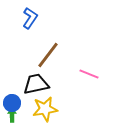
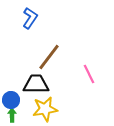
brown line: moved 1 px right, 2 px down
pink line: rotated 42 degrees clockwise
black trapezoid: rotated 12 degrees clockwise
blue circle: moved 1 px left, 3 px up
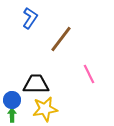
brown line: moved 12 px right, 18 px up
blue circle: moved 1 px right
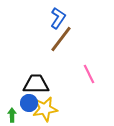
blue L-shape: moved 28 px right
blue circle: moved 17 px right, 3 px down
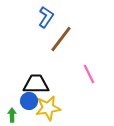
blue L-shape: moved 12 px left, 1 px up
blue circle: moved 2 px up
yellow star: moved 3 px right, 1 px up
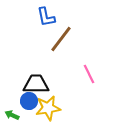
blue L-shape: rotated 135 degrees clockwise
green arrow: rotated 64 degrees counterclockwise
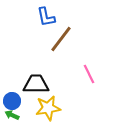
blue circle: moved 17 px left
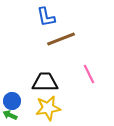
brown line: rotated 32 degrees clockwise
black trapezoid: moved 9 px right, 2 px up
green arrow: moved 2 px left
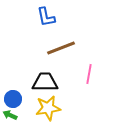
brown line: moved 9 px down
pink line: rotated 36 degrees clockwise
blue circle: moved 1 px right, 2 px up
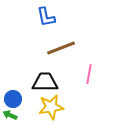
yellow star: moved 3 px right, 1 px up
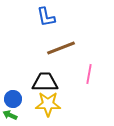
yellow star: moved 3 px left, 3 px up; rotated 10 degrees clockwise
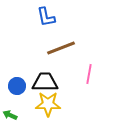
blue circle: moved 4 px right, 13 px up
